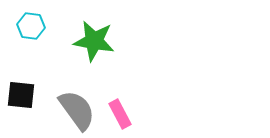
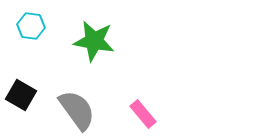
black square: rotated 24 degrees clockwise
pink rectangle: moved 23 px right; rotated 12 degrees counterclockwise
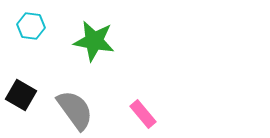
gray semicircle: moved 2 px left
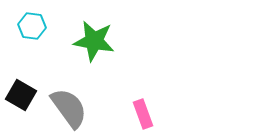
cyan hexagon: moved 1 px right
gray semicircle: moved 6 px left, 2 px up
pink rectangle: rotated 20 degrees clockwise
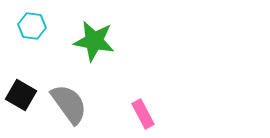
gray semicircle: moved 4 px up
pink rectangle: rotated 8 degrees counterclockwise
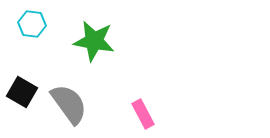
cyan hexagon: moved 2 px up
black square: moved 1 px right, 3 px up
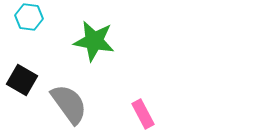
cyan hexagon: moved 3 px left, 7 px up
black square: moved 12 px up
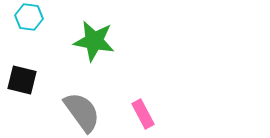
black square: rotated 16 degrees counterclockwise
gray semicircle: moved 13 px right, 8 px down
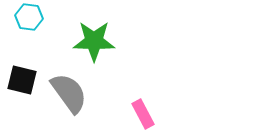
green star: rotated 9 degrees counterclockwise
gray semicircle: moved 13 px left, 19 px up
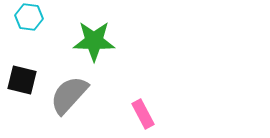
gray semicircle: moved 2 px down; rotated 102 degrees counterclockwise
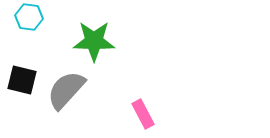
gray semicircle: moved 3 px left, 5 px up
